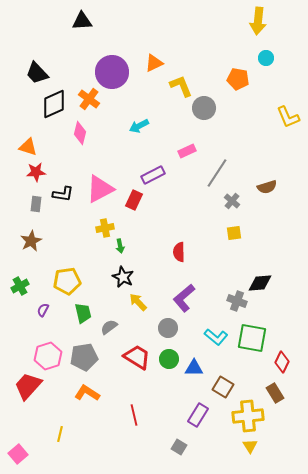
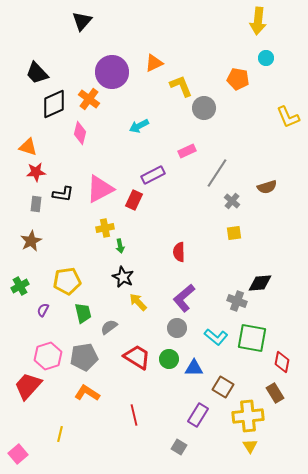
black triangle at (82, 21): rotated 45 degrees counterclockwise
gray circle at (168, 328): moved 9 px right
red diamond at (282, 362): rotated 15 degrees counterclockwise
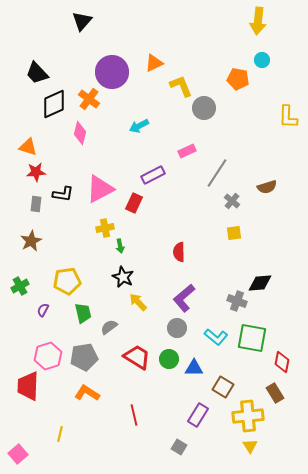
cyan circle at (266, 58): moved 4 px left, 2 px down
yellow L-shape at (288, 117): rotated 25 degrees clockwise
red rectangle at (134, 200): moved 3 px down
red trapezoid at (28, 386): rotated 40 degrees counterclockwise
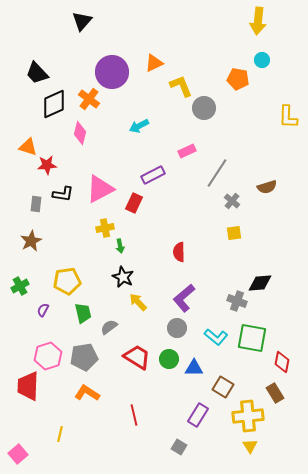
red star at (36, 172): moved 11 px right, 7 px up
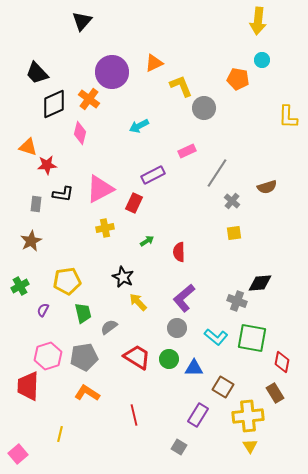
green arrow at (120, 246): moved 27 px right, 5 px up; rotated 112 degrees counterclockwise
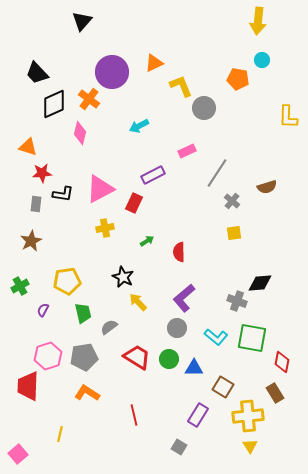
red star at (47, 165): moved 5 px left, 8 px down
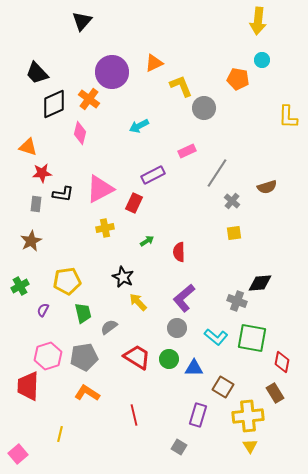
purple rectangle at (198, 415): rotated 15 degrees counterclockwise
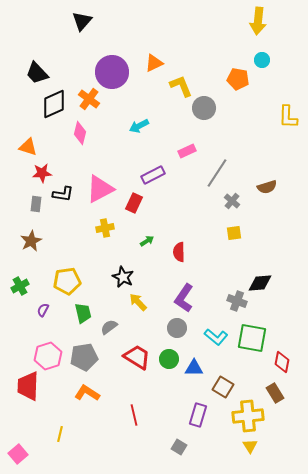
purple L-shape at (184, 298): rotated 16 degrees counterclockwise
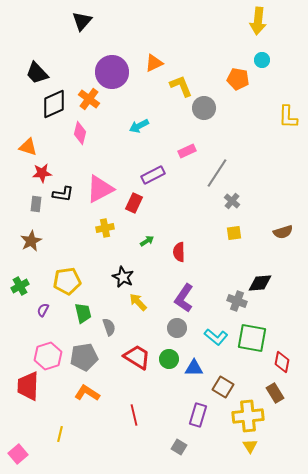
brown semicircle at (267, 187): moved 16 px right, 45 px down
gray semicircle at (109, 327): rotated 108 degrees clockwise
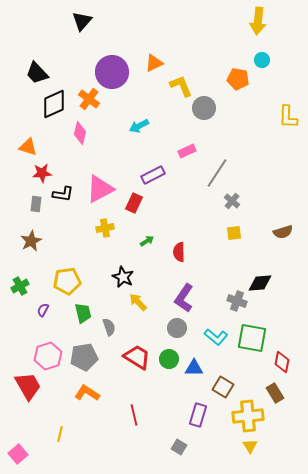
red trapezoid at (28, 386): rotated 148 degrees clockwise
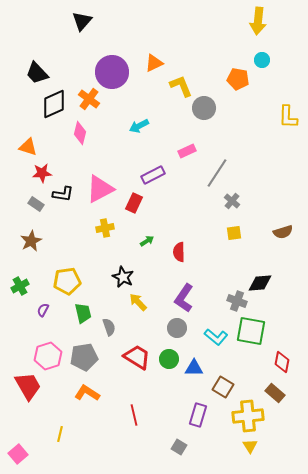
gray rectangle at (36, 204): rotated 63 degrees counterclockwise
green square at (252, 338): moved 1 px left, 7 px up
brown rectangle at (275, 393): rotated 18 degrees counterclockwise
